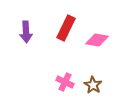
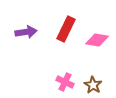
red rectangle: moved 1 px down
purple arrow: rotated 95 degrees counterclockwise
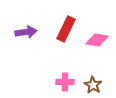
pink cross: rotated 24 degrees counterclockwise
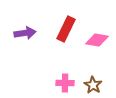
purple arrow: moved 1 px left, 1 px down
pink cross: moved 1 px down
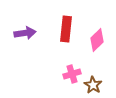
red rectangle: rotated 20 degrees counterclockwise
pink diamond: rotated 55 degrees counterclockwise
pink cross: moved 7 px right, 9 px up; rotated 18 degrees counterclockwise
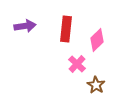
purple arrow: moved 7 px up
pink cross: moved 5 px right, 10 px up; rotated 30 degrees counterclockwise
brown star: moved 3 px right
